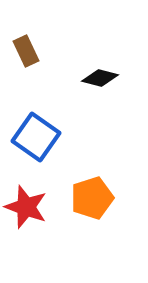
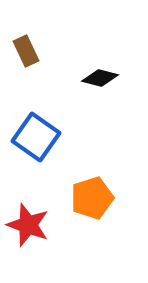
red star: moved 2 px right, 18 px down
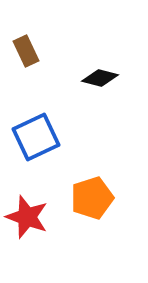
blue square: rotated 30 degrees clockwise
red star: moved 1 px left, 8 px up
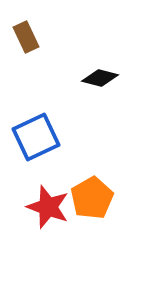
brown rectangle: moved 14 px up
orange pentagon: rotated 12 degrees counterclockwise
red star: moved 21 px right, 10 px up
